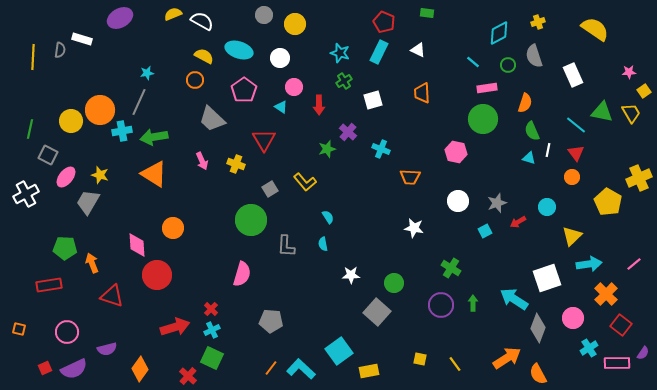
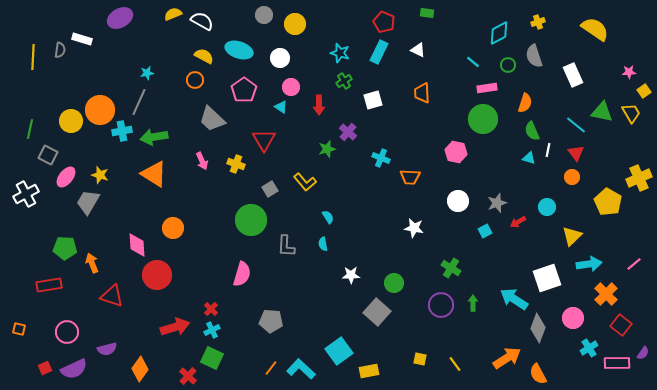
pink circle at (294, 87): moved 3 px left
cyan cross at (381, 149): moved 9 px down
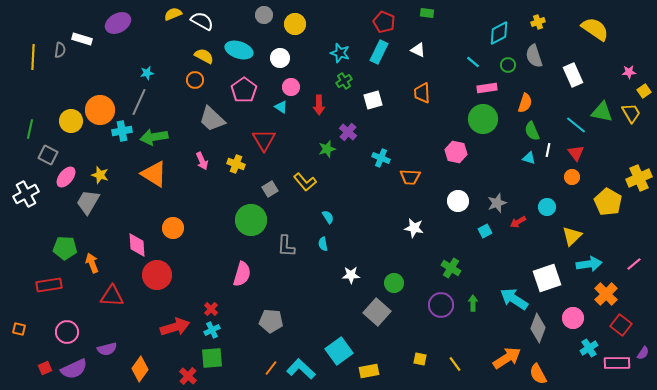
purple ellipse at (120, 18): moved 2 px left, 5 px down
red triangle at (112, 296): rotated 15 degrees counterclockwise
green square at (212, 358): rotated 30 degrees counterclockwise
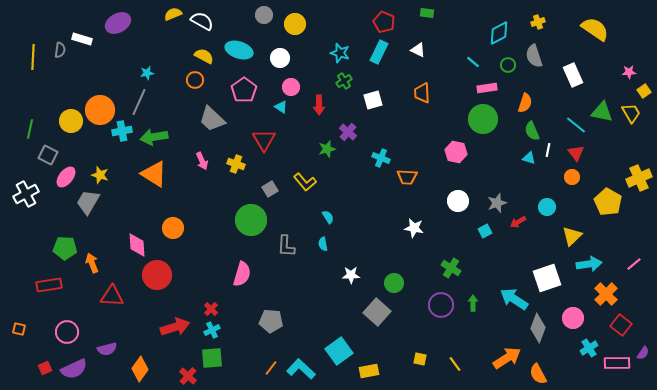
orange trapezoid at (410, 177): moved 3 px left
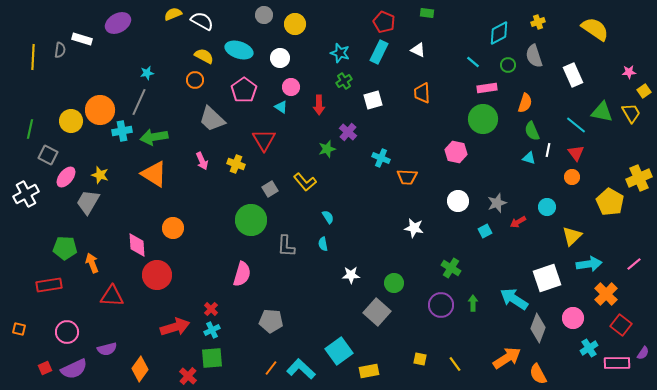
yellow pentagon at (608, 202): moved 2 px right
